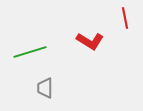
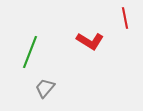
green line: rotated 52 degrees counterclockwise
gray trapezoid: rotated 40 degrees clockwise
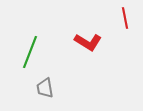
red L-shape: moved 2 px left, 1 px down
gray trapezoid: rotated 50 degrees counterclockwise
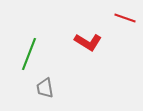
red line: rotated 60 degrees counterclockwise
green line: moved 1 px left, 2 px down
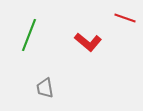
red L-shape: rotated 8 degrees clockwise
green line: moved 19 px up
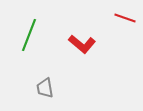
red L-shape: moved 6 px left, 2 px down
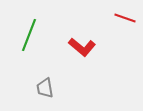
red L-shape: moved 3 px down
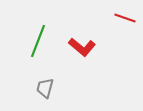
green line: moved 9 px right, 6 px down
gray trapezoid: rotated 25 degrees clockwise
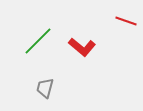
red line: moved 1 px right, 3 px down
green line: rotated 24 degrees clockwise
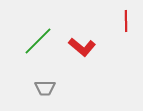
red line: rotated 70 degrees clockwise
gray trapezoid: rotated 105 degrees counterclockwise
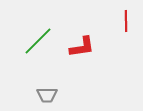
red L-shape: rotated 48 degrees counterclockwise
gray trapezoid: moved 2 px right, 7 px down
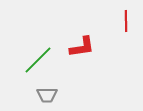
green line: moved 19 px down
